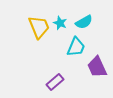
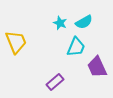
yellow trapezoid: moved 23 px left, 15 px down
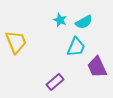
cyan star: moved 3 px up
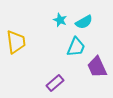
yellow trapezoid: rotated 15 degrees clockwise
purple rectangle: moved 1 px down
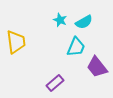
purple trapezoid: rotated 15 degrees counterclockwise
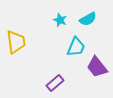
cyan semicircle: moved 4 px right, 3 px up
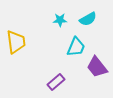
cyan star: rotated 24 degrees counterclockwise
purple rectangle: moved 1 px right, 1 px up
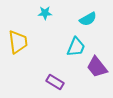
cyan star: moved 15 px left, 7 px up
yellow trapezoid: moved 2 px right
purple rectangle: moved 1 px left; rotated 72 degrees clockwise
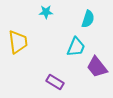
cyan star: moved 1 px right, 1 px up
cyan semicircle: rotated 42 degrees counterclockwise
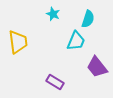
cyan star: moved 7 px right, 2 px down; rotated 24 degrees clockwise
cyan trapezoid: moved 6 px up
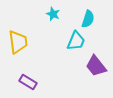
purple trapezoid: moved 1 px left, 1 px up
purple rectangle: moved 27 px left
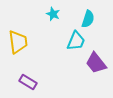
purple trapezoid: moved 3 px up
